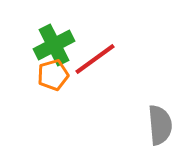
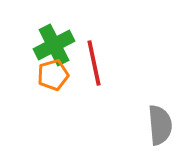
red line: moved 1 px left, 4 px down; rotated 66 degrees counterclockwise
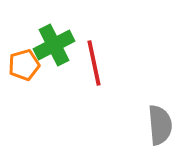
orange pentagon: moved 29 px left, 10 px up
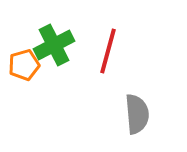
red line: moved 14 px right, 12 px up; rotated 27 degrees clockwise
gray semicircle: moved 23 px left, 11 px up
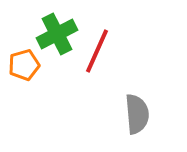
green cross: moved 3 px right, 11 px up
red line: moved 11 px left; rotated 9 degrees clockwise
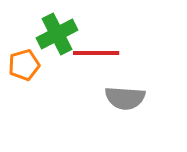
red line: moved 1 px left, 2 px down; rotated 66 degrees clockwise
gray semicircle: moved 12 px left, 16 px up; rotated 99 degrees clockwise
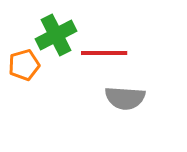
green cross: moved 1 px left, 1 px down
red line: moved 8 px right
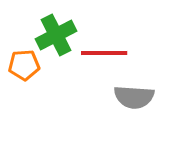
orange pentagon: rotated 12 degrees clockwise
gray semicircle: moved 9 px right, 1 px up
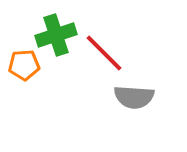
green cross: rotated 9 degrees clockwise
red line: rotated 45 degrees clockwise
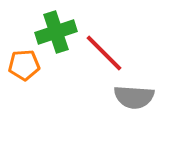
green cross: moved 3 px up
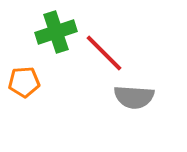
orange pentagon: moved 17 px down
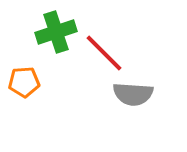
gray semicircle: moved 1 px left, 3 px up
